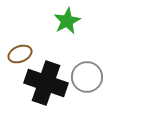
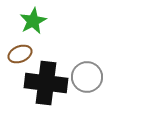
green star: moved 34 px left
black cross: rotated 12 degrees counterclockwise
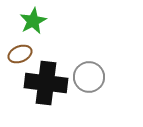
gray circle: moved 2 px right
